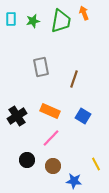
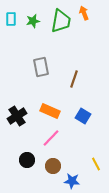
blue star: moved 2 px left
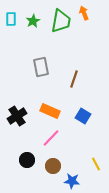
green star: rotated 16 degrees counterclockwise
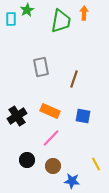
orange arrow: rotated 24 degrees clockwise
green star: moved 6 px left, 11 px up
blue square: rotated 21 degrees counterclockwise
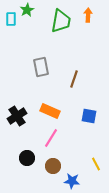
orange arrow: moved 4 px right, 2 px down
blue square: moved 6 px right
pink line: rotated 12 degrees counterclockwise
black circle: moved 2 px up
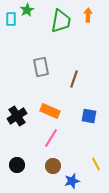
black circle: moved 10 px left, 7 px down
blue star: rotated 21 degrees counterclockwise
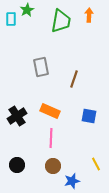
orange arrow: moved 1 px right
pink line: rotated 30 degrees counterclockwise
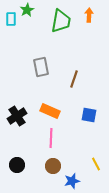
blue square: moved 1 px up
